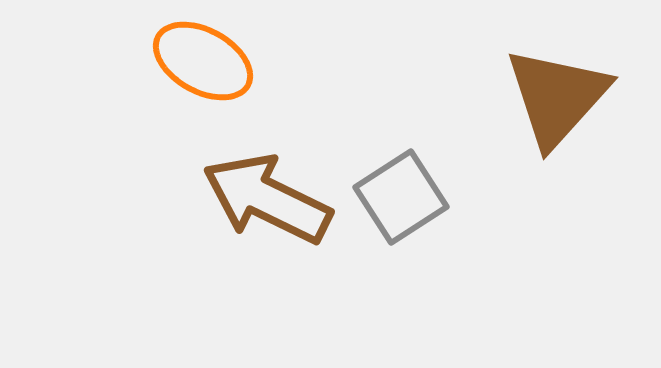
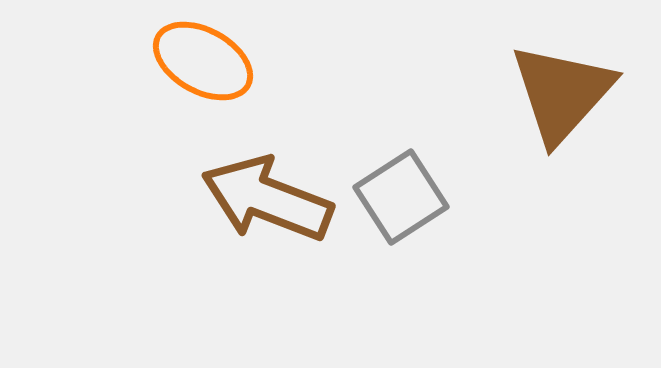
brown triangle: moved 5 px right, 4 px up
brown arrow: rotated 5 degrees counterclockwise
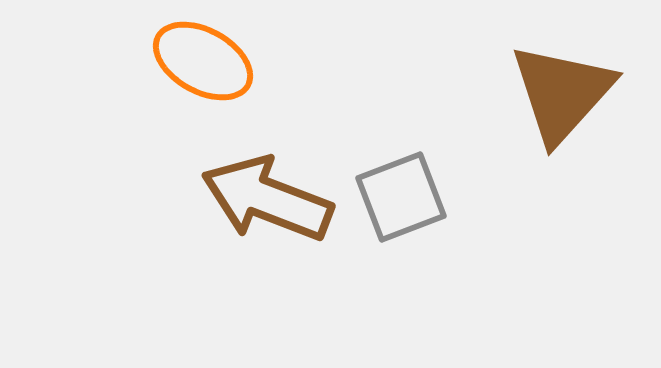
gray square: rotated 12 degrees clockwise
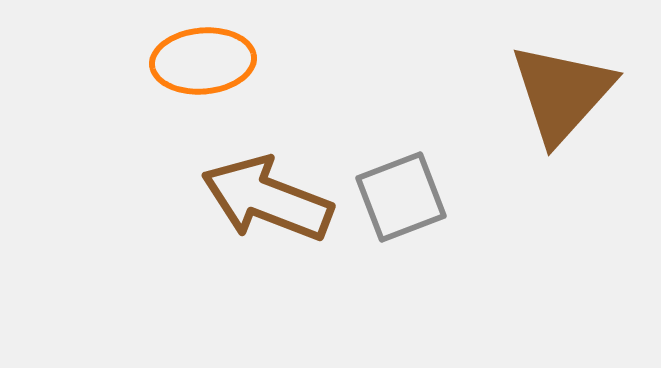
orange ellipse: rotated 34 degrees counterclockwise
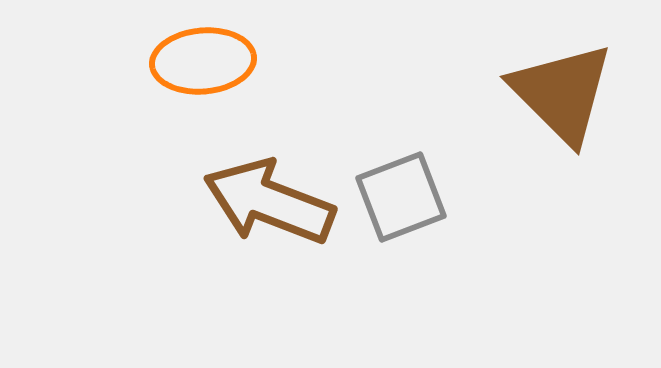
brown triangle: rotated 27 degrees counterclockwise
brown arrow: moved 2 px right, 3 px down
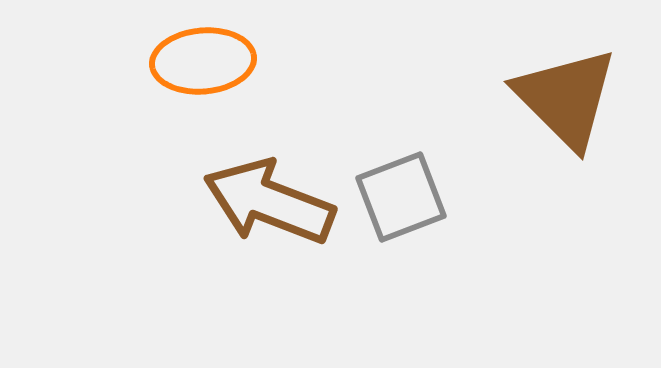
brown triangle: moved 4 px right, 5 px down
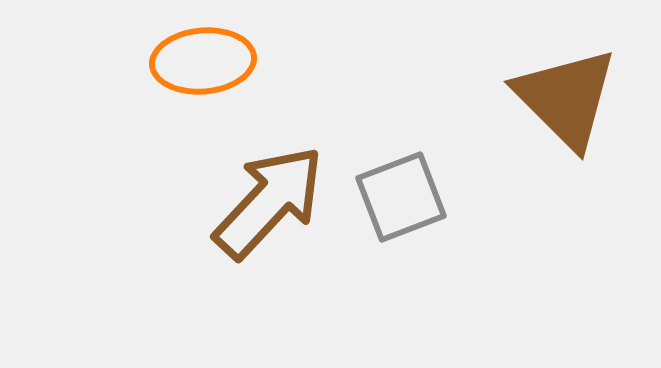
brown arrow: rotated 112 degrees clockwise
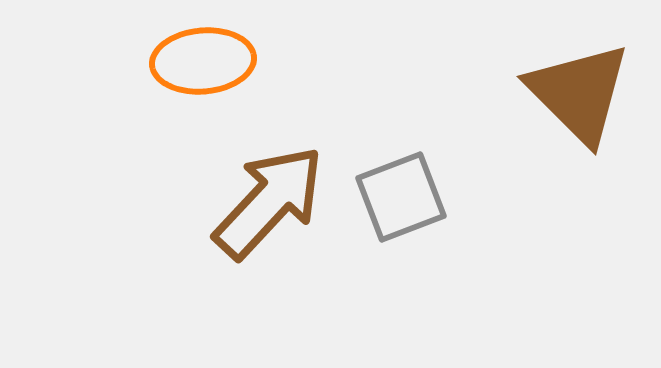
brown triangle: moved 13 px right, 5 px up
